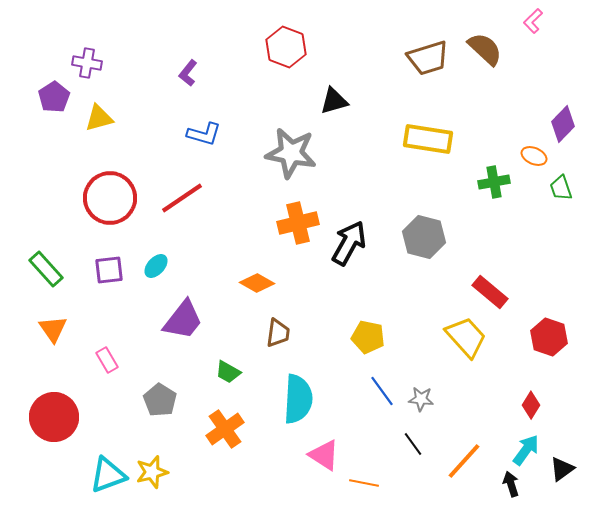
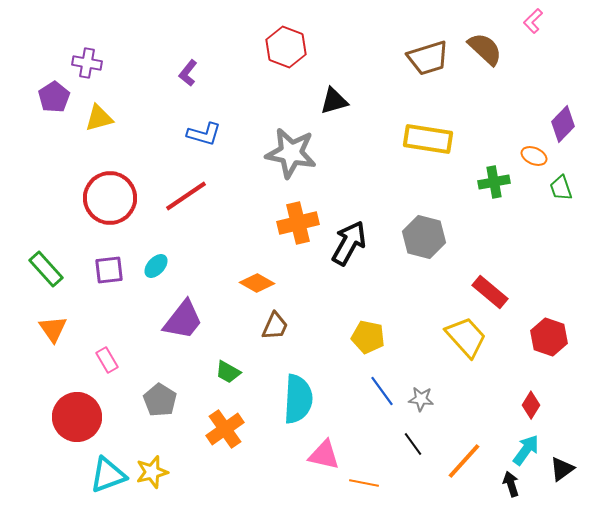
red line at (182, 198): moved 4 px right, 2 px up
brown trapezoid at (278, 333): moved 3 px left, 7 px up; rotated 16 degrees clockwise
red circle at (54, 417): moved 23 px right
pink triangle at (324, 455): rotated 20 degrees counterclockwise
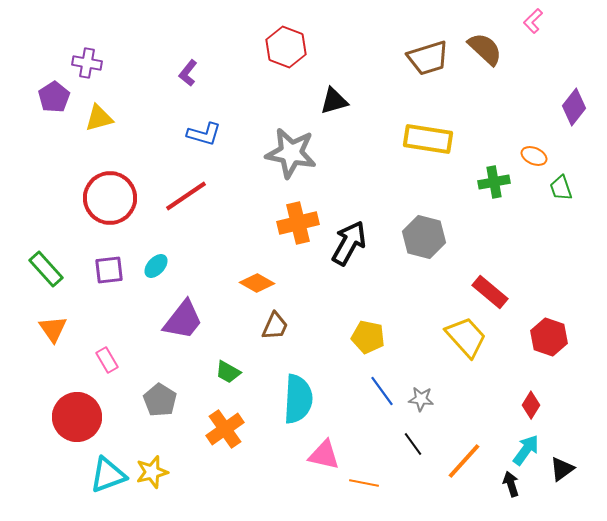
purple diamond at (563, 124): moved 11 px right, 17 px up; rotated 6 degrees counterclockwise
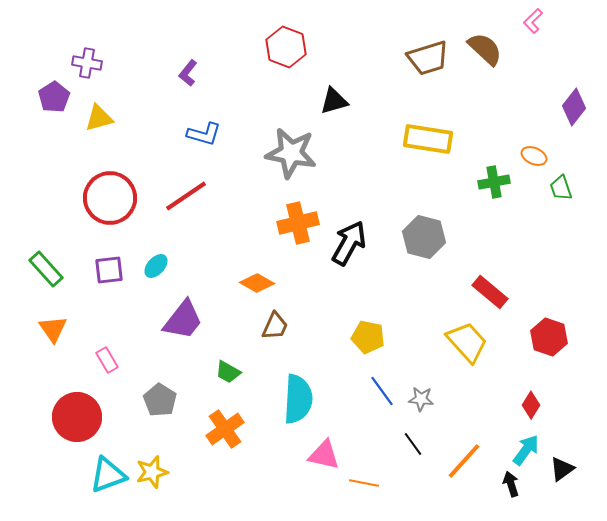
yellow trapezoid at (466, 337): moved 1 px right, 5 px down
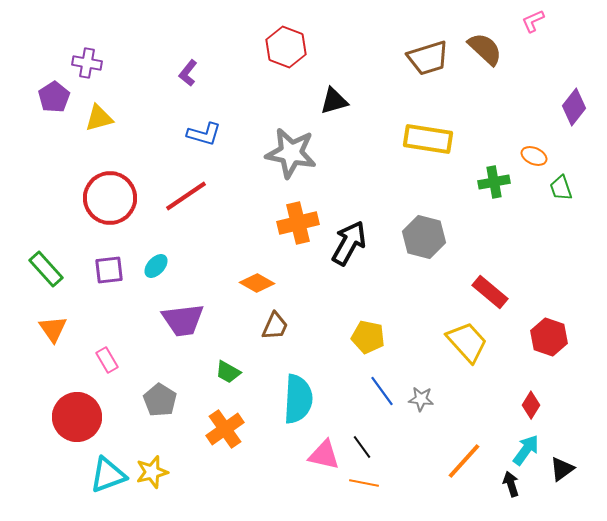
pink L-shape at (533, 21): rotated 20 degrees clockwise
purple trapezoid at (183, 320): rotated 45 degrees clockwise
black line at (413, 444): moved 51 px left, 3 px down
